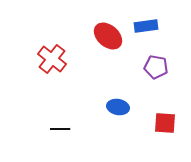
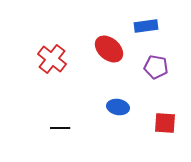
red ellipse: moved 1 px right, 13 px down
black line: moved 1 px up
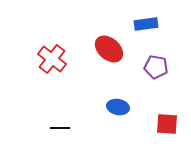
blue rectangle: moved 2 px up
red square: moved 2 px right, 1 px down
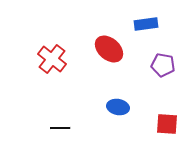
purple pentagon: moved 7 px right, 2 px up
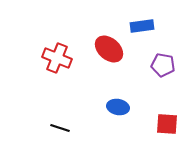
blue rectangle: moved 4 px left, 2 px down
red cross: moved 5 px right, 1 px up; rotated 16 degrees counterclockwise
black line: rotated 18 degrees clockwise
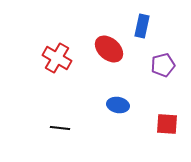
blue rectangle: rotated 70 degrees counterclockwise
red cross: rotated 8 degrees clockwise
purple pentagon: rotated 25 degrees counterclockwise
blue ellipse: moved 2 px up
black line: rotated 12 degrees counterclockwise
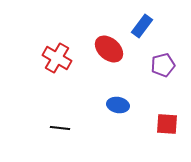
blue rectangle: rotated 25 degrees clockwise
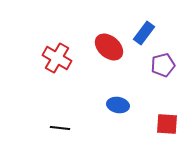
blue rectangle: moved 2 px right, 7 px down
red ellipse: moved 2 px up
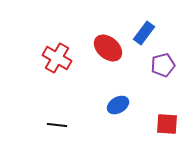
red ellipse: moved 1 px left, 1 px down
blue ellipse: rotated 40 degrees counterclockwise
black line: moved 3 px left, 3 px up
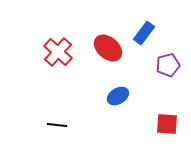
red cross: moved 1 px right, 6 px up; rotated 12 degrees clockwise
purple pentagon: moved 5 px right
blue ellipse: moved 9 px up
